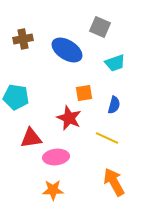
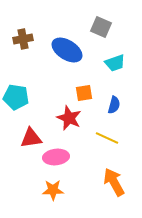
gray square: moved 1 px right
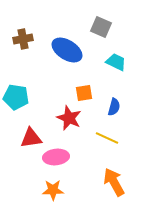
cyan trapezoid: moved 1 px right, 1 px up; rotated 135 degrees counterclockwise
blue semicircle: moved 2 px down
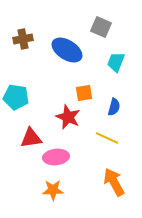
cyan trapezoid: rotated 95 degrees counterclockwise
red star: moved 1 px left, 1 px up
